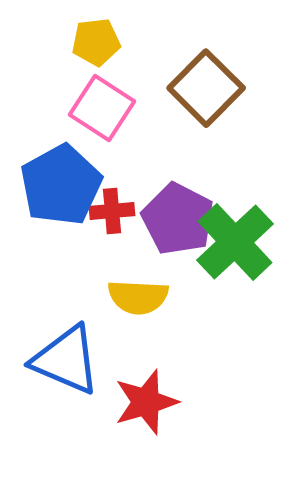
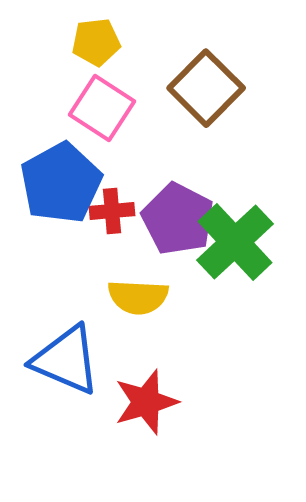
blue pentagon: moved 2 px up
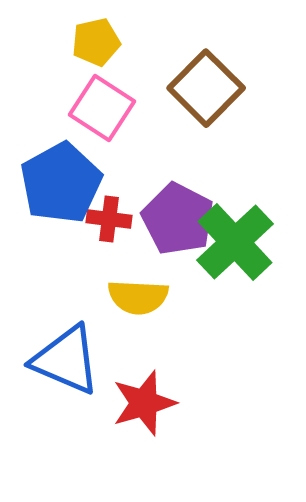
yellow pentagon: rotated 6 degrees counterclockwise
red cross: moved 3 px left, 8 px down; rotated 12 degrees clockwise
red star: moved 2 px left, 1 px down
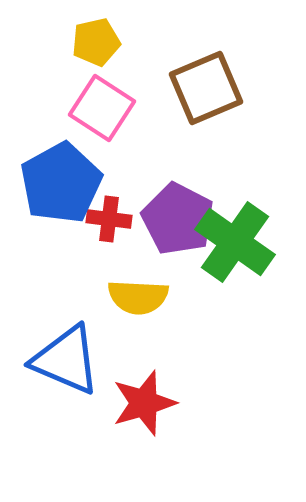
brown square: rotated 22 degrees clockwise
green cross: rotated 12 degrees counterclockwise
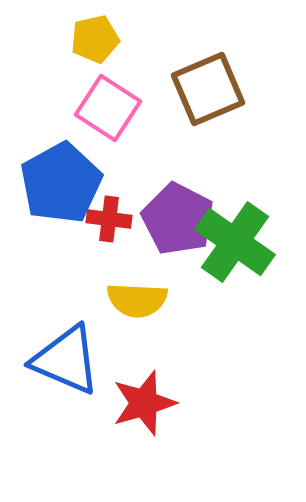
yellow pentagon: moved 1 px left, 3 px up
brown square: moved 2 px right, 1 px down
pink square: moved 6 px right
yellow semicircle: moved 1 px left, 3 px down
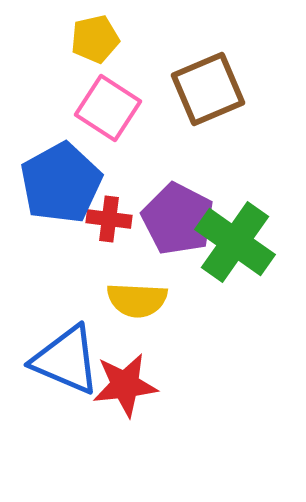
red star: moved 19 px left, 18 px up; rotated 10 degrees clockwise
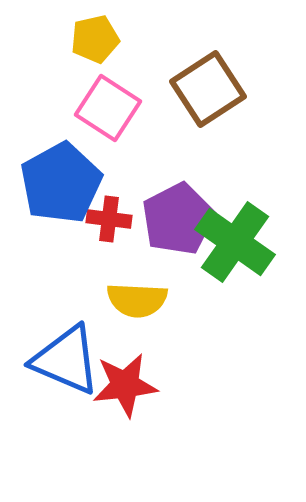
brown square: rotated 10 degrees counterclockwise
purple pentagon: rotated 18 degrees clockwise
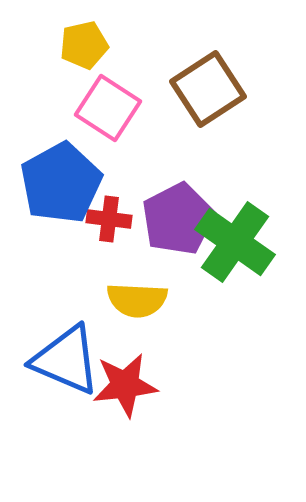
yellow pentagon: moved 11 px left, 6 px down
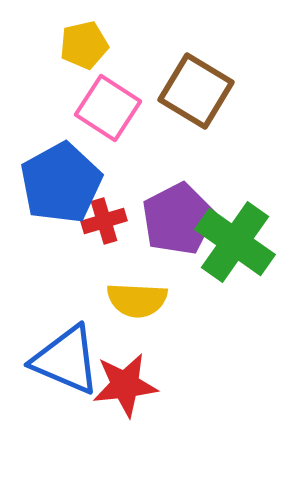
brown square: moved 12 px left, 2 px down; rotated 26 degrees counterclockwise
red cross: moved 5 px left, 2 px down; rotated 24 degrees counterclockwise
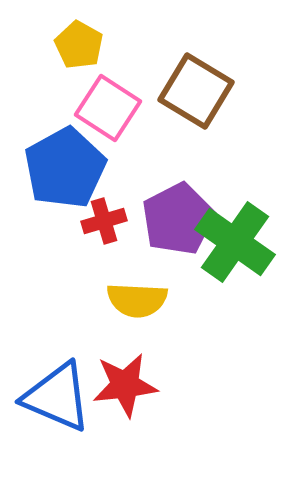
yellow pentagon: moved 5 px left; rotated 30 degrees counterclockwise
blue pentagon: moved 4 px right, 15 px up
blue triangle: moved 9 px left, 37 px down
